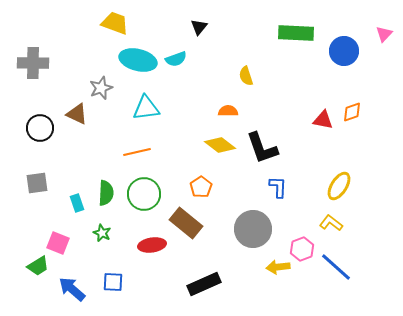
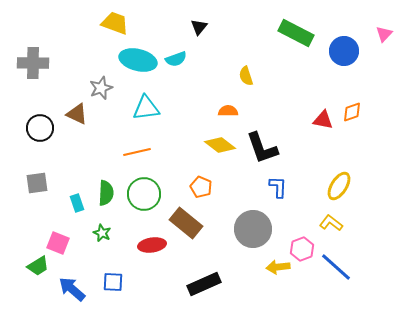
green rectangle: rotated 24 degrees clockwise
orange pentagon: rotated 15 degrees counterclockwise
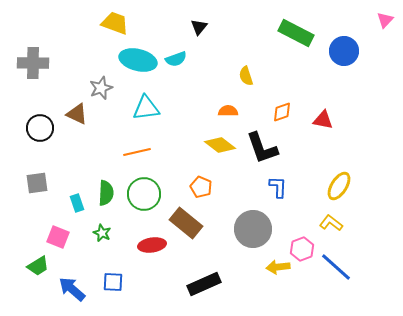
pink triangle: moved 1 px right, 14 px up
orange diamond: moved 70 px left
pink square: moved 6 px up
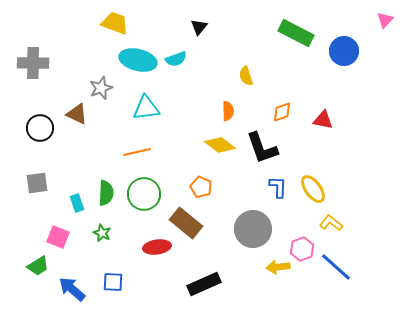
orange semicircle: rotated 90 degrees clockwise
yellow ellipse: moved 26 px left, 3 px down; rotated 68 degrees counterclockwise
red ellipse: moved 5 px right, 2 px down
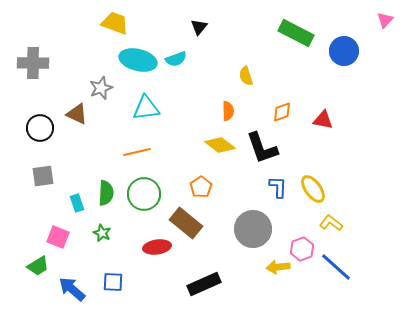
gray square: moved 6 px right, 7 px up
orange pentagon: rotated 15 degrees clockwise
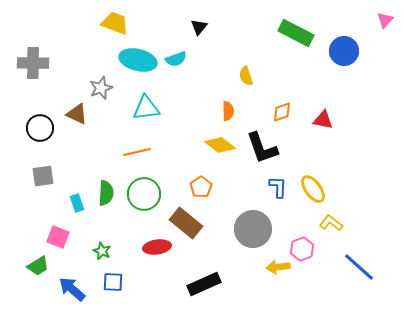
green star: moved 18 px down
blue line: moved 23 px right
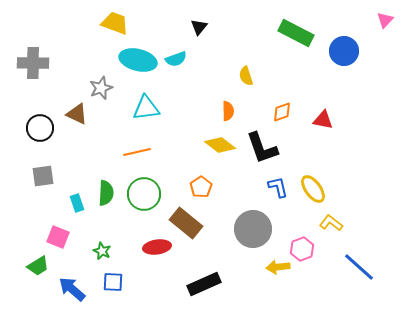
blue L-shape: rotated 15 degrees counterclockwise
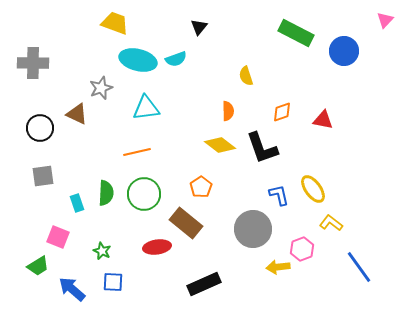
blue L-shape: moved 1 px right, 8 px down
blue line: rotated 12 degrees clockwise
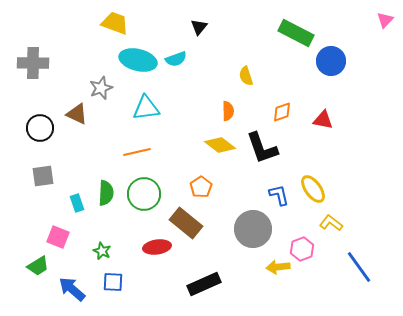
blue circle: moved 13 px left, 10 px down
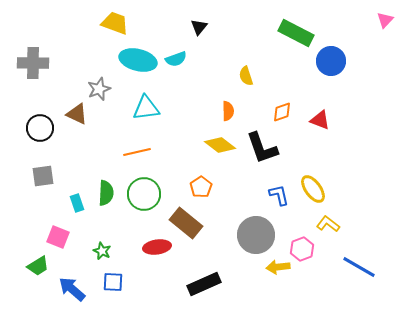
gray star: moved 2 px left, 1 px down
red triangle: moved 3 px left; rotated 10 degrees clockwise
yellow L-shape: moved 3 px left, 1 px down
gray circle: moved 3 px right, 6 px down
blue line: rotated 24 degrees counterclockwise
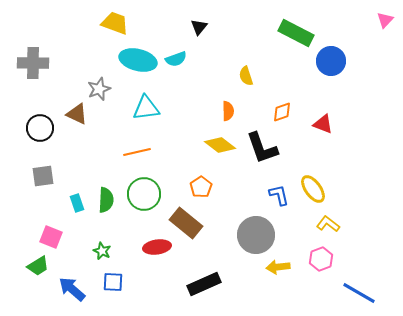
red triangle: moved 3 px right, 4 px down
green semicircle: moved 7 px down
pink square: moved 7 px left
pink hexagon: moved 19 px right, 10 px down
blue line: moved 26 px down
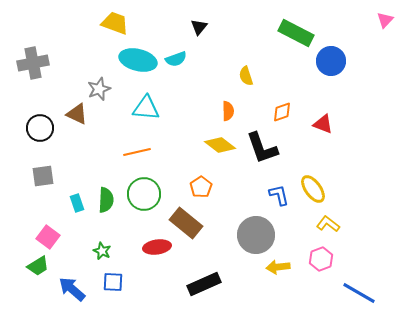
gray cross: rotated 12 degrees counterclockwise
cyan triangle: rotated 12 degrees clockwise
pink square: moved 3 px left; rotated 15 degrees clockwise
